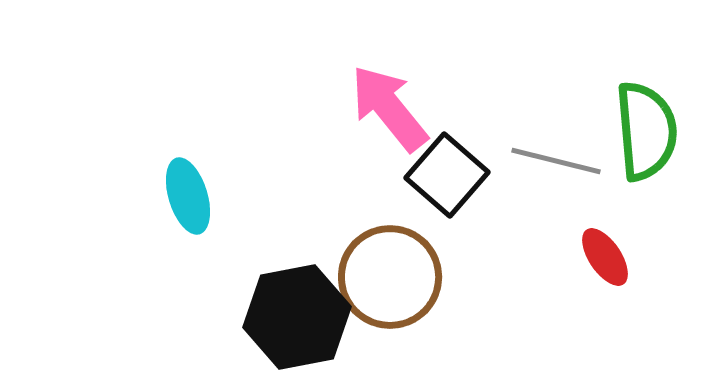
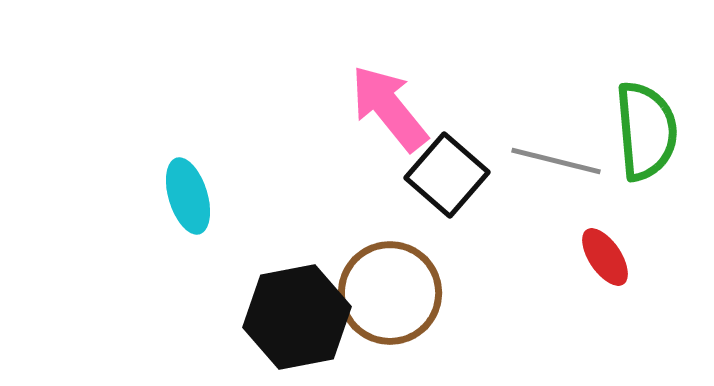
brown circle: moved 16 px down
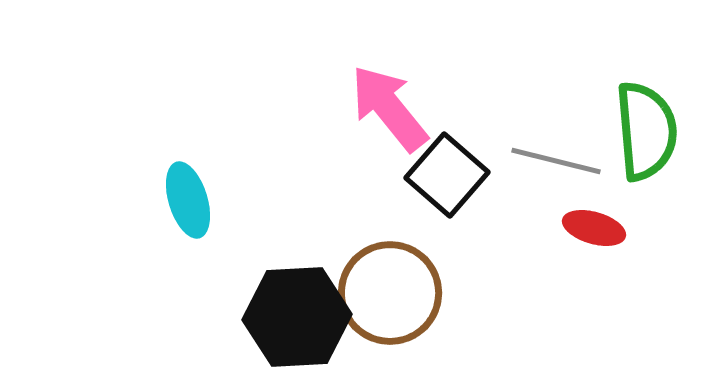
cyan ellipse: moved 4 px down
red ellipse: moved 11 px left, 29 px up; rotated 40 degrees counterclockwise
black hexagon: rotated 8 degrees clockwise
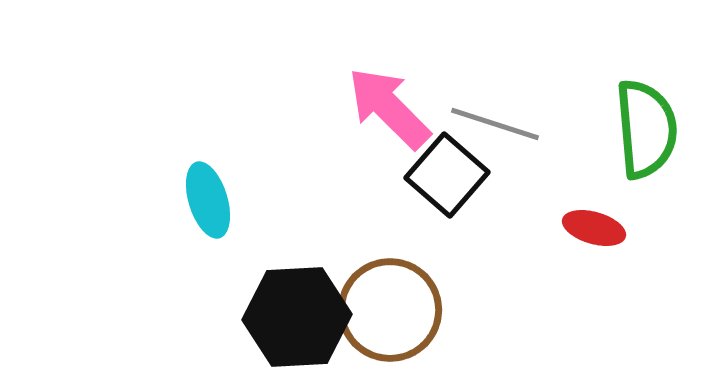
pink arrow: rotated 6 degrees counterclockwise
green semicircle: moved 2 px up
gray line: moved 61 px left, 37 px up; rotated 4 degrees clockwise
cyan ellipse: moved 20 px right
brown circle: moved 17 px down
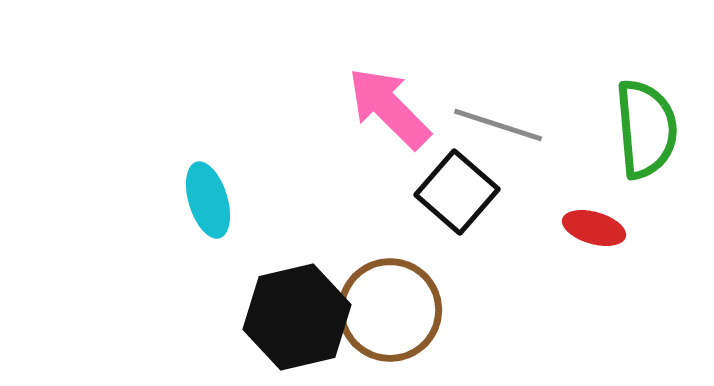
gray line: moved 3 px right, 1 px down
black square: moved 10 px right, 17 px down
black hexagon: rotated 10 degrees counterclockwise
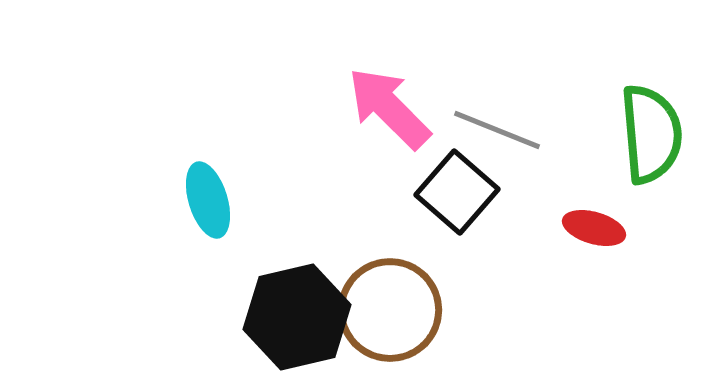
gray line: moved 1 px left, 5 px down; rotated 4 degrees clockwise
green semicircle: moved 5 px right, 5 px down
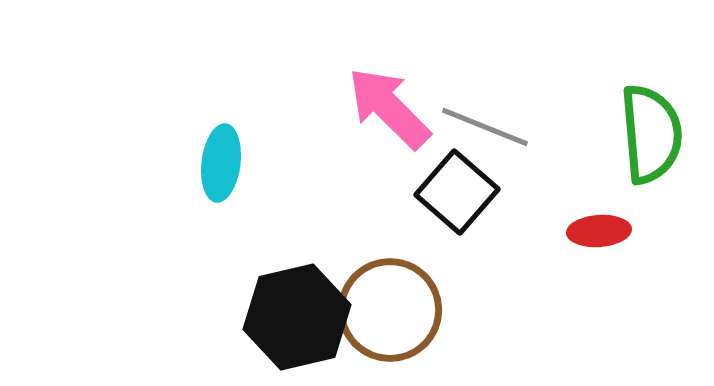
gray line: moved 12 px left, 3 px up
cyan ellipse: moved 13 px right, 37 px up; rotated 24 degrees clockwise
red ellipse: moved 5 px right, 3 px down; rotated 20 degrees counterclockwise
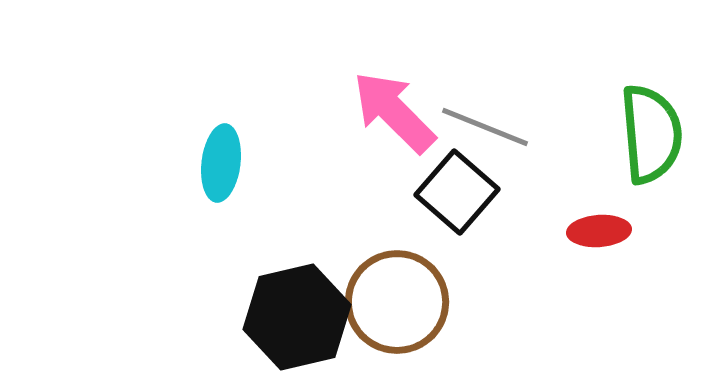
pink arrow: moved 5 px right, 4 px down
brown circle: moved 7 px right, 8 px up
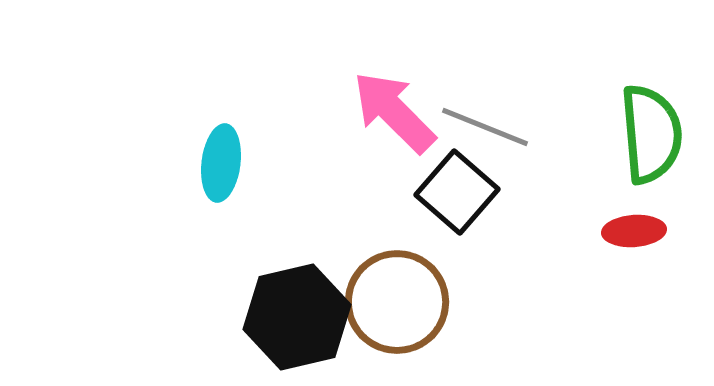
red ellipse: moved 35 px right
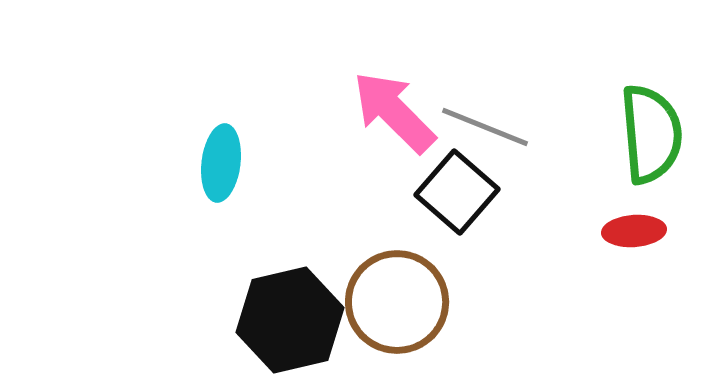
black hexagon: moved 7 px left, 3 px down
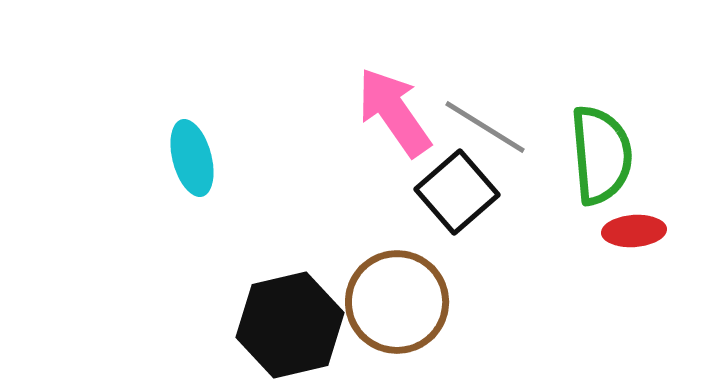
pink arrow: rotated 10 degrees clockwise
gray line: rotated 10 degrees clockwise
green semicircle: moved 50 px left, 21 px down
cyan ellipse: moved 29 px left, 5 px up; rotated 22 degrees counterclockwise
black square: rotated 8 degrees clockwise
black hexagon: moved 5 px down
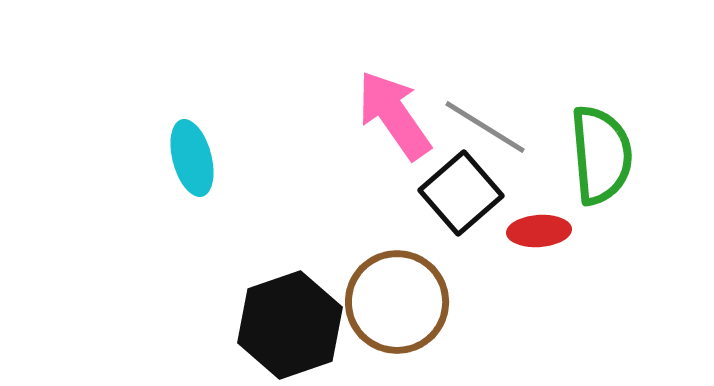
pink arrow: moved 3 px down
black square: moved 4 px right, 1 px down
red ellipse: moved 95 px left
black hexagon: rotated 6 degrees counterclockwise
